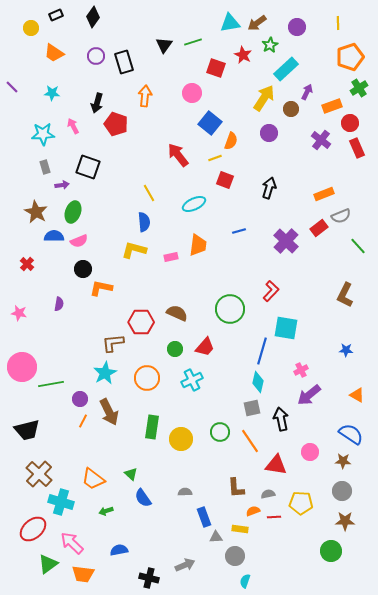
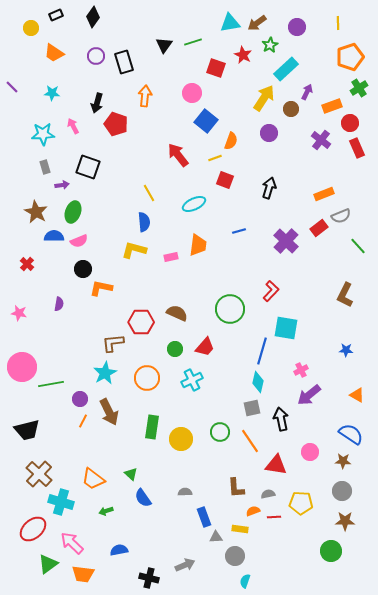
blue square at (210, 123): moved 4 px left, 2 px up
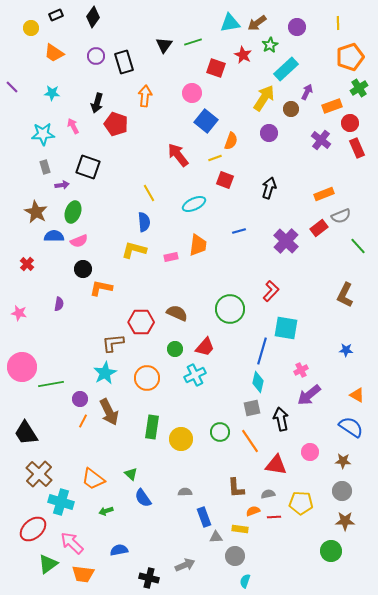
cyan cross at (192, 380): moved 3 px right, 5 px up
black trapezoid at (27, 430): moved 1 px left, 3 px down; rotated 72 degrees clockwise
blue semicircle at (351, 434): moved 7 px up
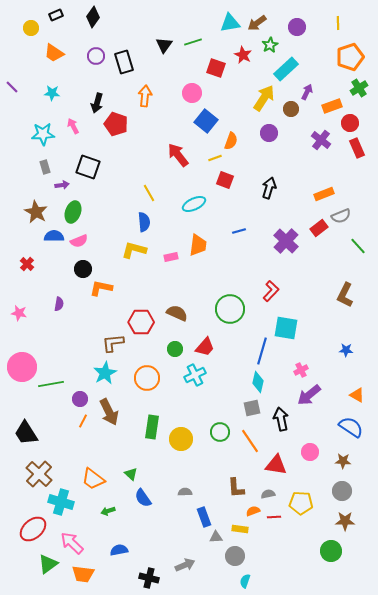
green arrow at (106, 511): moved 2 px right
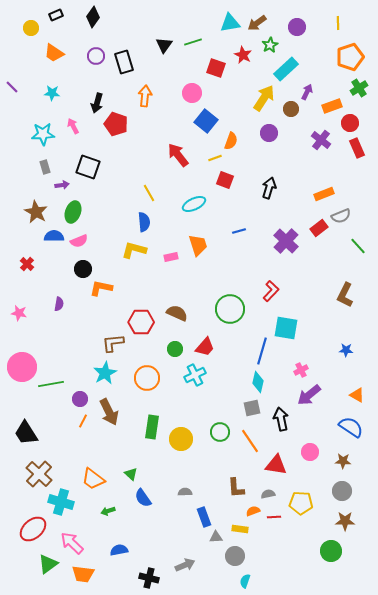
orange trapezoid at (198, 245): rotated 25 degrees counterclockwise
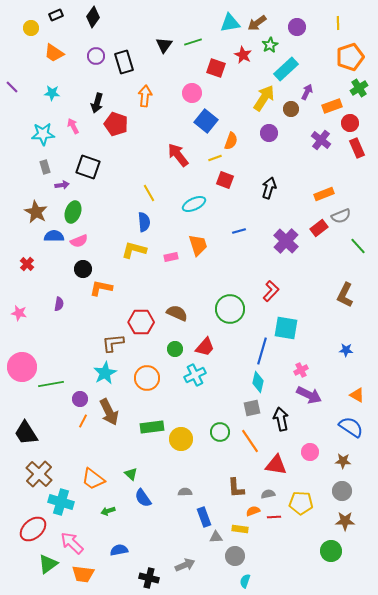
purple arrow at (309, 395): rotated 115 degrees counterclockwise
green rectangle at (152, 427): rotated 75 degrees clockwise
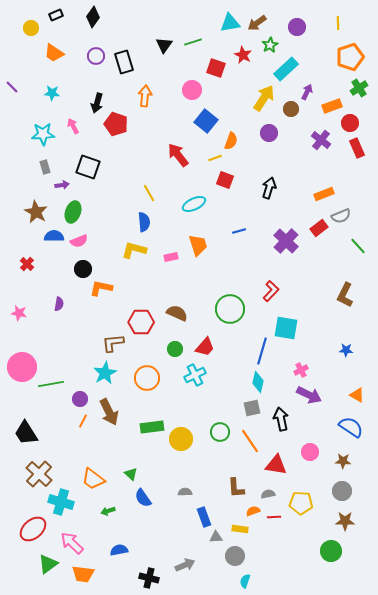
pink circle at (192, 93): moved 3 px up
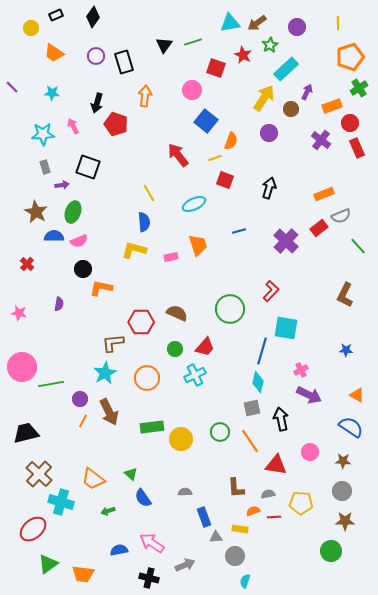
black trapezoid at (26, 433): rotated 108 degrees clockwise
pink arrow at (72, 543): moved 80 px right; rotated 10 degrees counterclockwise
